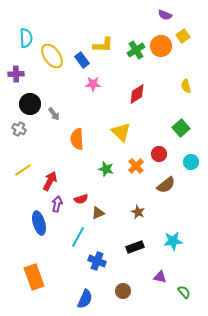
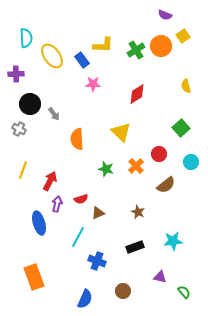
yellow line: rotated 36 degrees counterclockwise
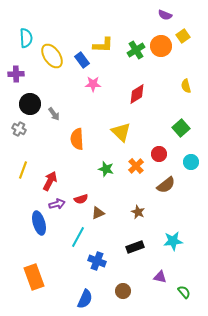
purple arrow: rotated 63 degrees clockwise
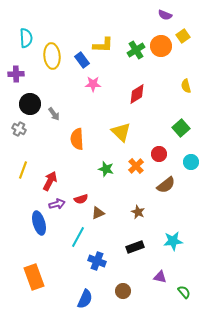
yellow ellipse: rotated 30 degrees clockwise
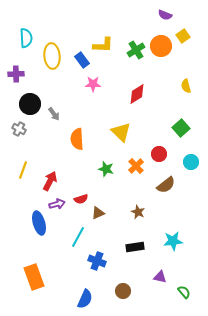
black rectangle: rotated 12 degrees clockwise
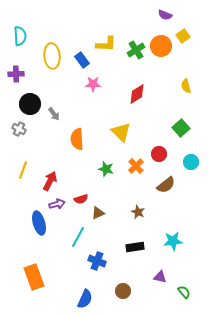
cyan semicircle: moved 6 px left, 2 px up
yellow L-shape: moved 3 px right, 1 px up
